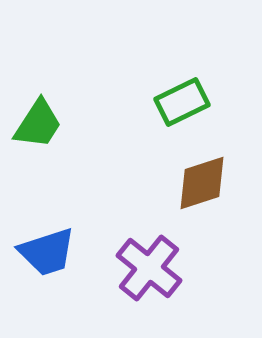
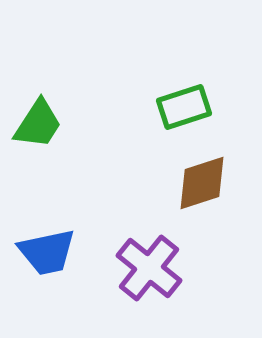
green rectangle: moved 2 px right, 5 px down; rotated 8 degrees clockwise
blue trapezoid: rotated 6 degrees clockwise
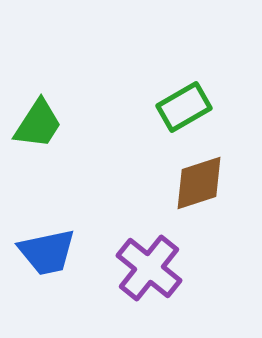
green rectangle: rotated 12 degrees counterclockwise
brown diamond: moved 3 px left
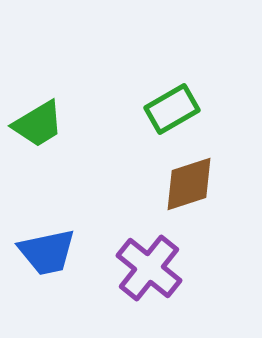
green rectangle: moved 12 px left, 2 px down
green trapezoid: rotated 26 degrees clockwise
brown diamond: moved 10 px left, 1 px down
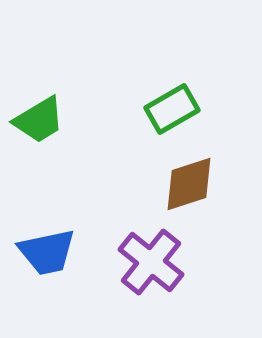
green trapezoid: moved 1 px right, 4 px up
purple cross: moved 2 px right, 6 px up
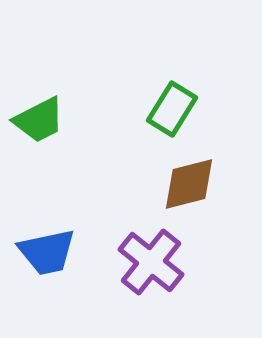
green rectangle: rotated 28 degrees counterclockwise
green trapezoid: rotated 4 degrees clockwise
brown diamond: rotated 4 degrees clockwise
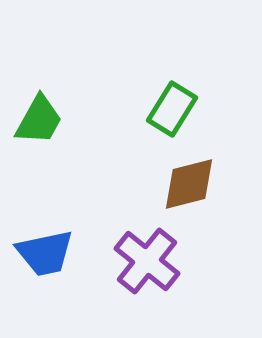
green trapezoid: rotated 34 degrees counterclockwise
blue trapezoid: moved 2 px left, 1 px down
purple cross: moved 4 px left, 1 px up
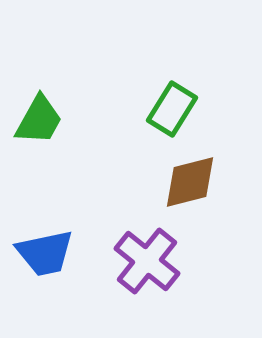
brown diamond: moved 1 px right, 2 px up
